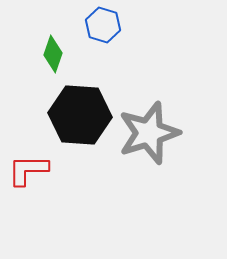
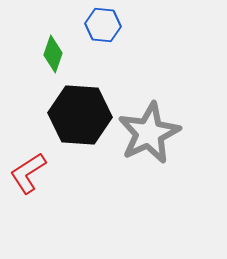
blue hexagon: rotated 12 degrees counterclockwise
gray star: rotated 8 degrees counterclockwise
red L-shape: moved 3 px down; rotated 33 degrees counterclockwise
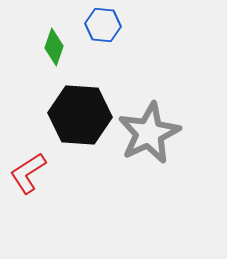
green diamond: moved 1 px right, 7 px up
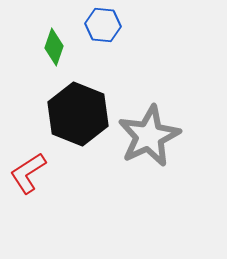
black hexagon: moved 2 px left, 1 px up; rotated 18 degrees clockwise
gray star: moved 3 px down
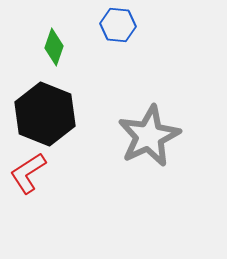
blue hexagon: moved 15 px right
black hexagon: moved 33 px left
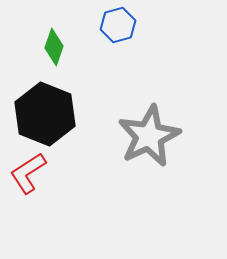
blue hexagon: rotated 20 degrees counterclockwise
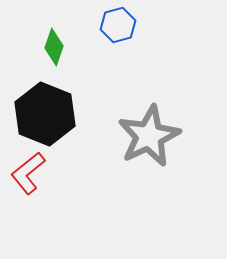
red L-shape: rotated 6 degrees counterclockwise
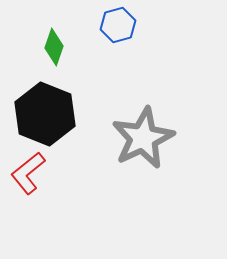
gray star: moved 6 px left, 2 px down
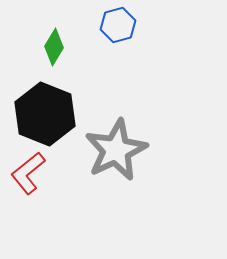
green diamond: rotated 12 degrees clockwise
gray star: moved 27 px left, 12 px down
